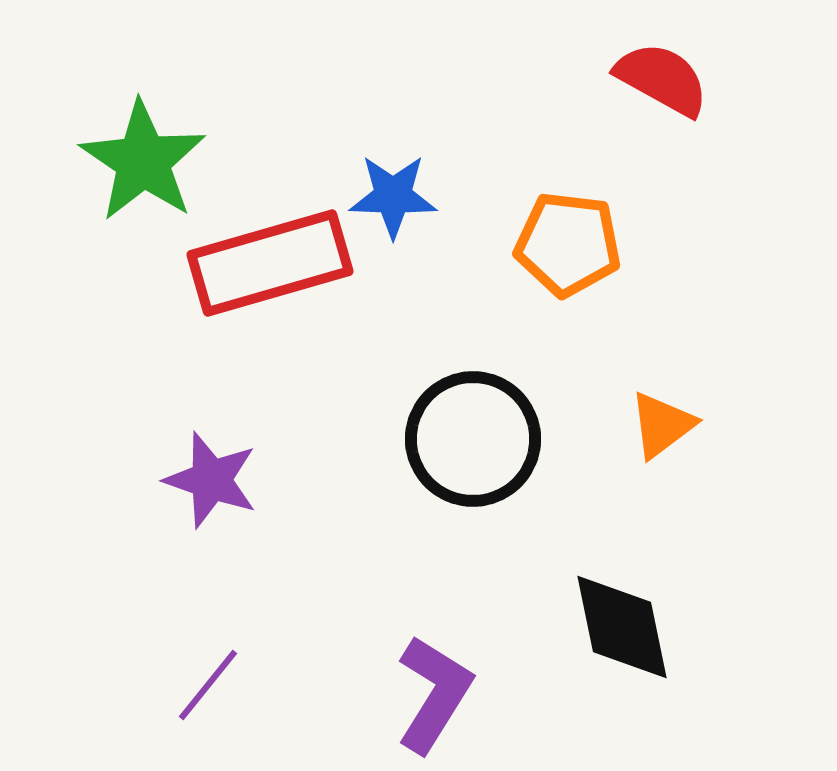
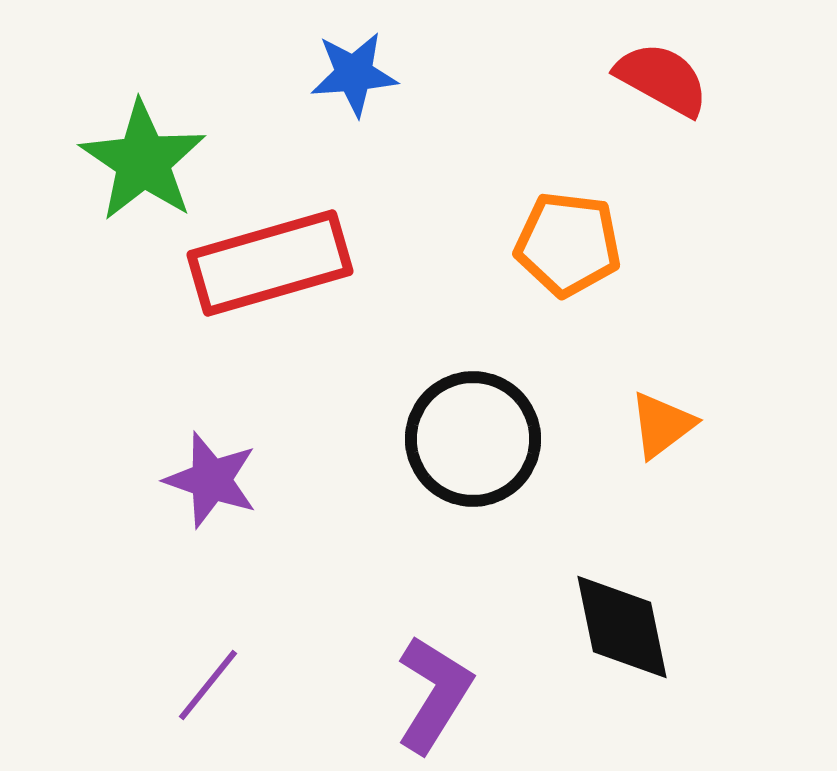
blue star: moved 39 px left, 122 px up; rotated 6 degrees counterclockwise
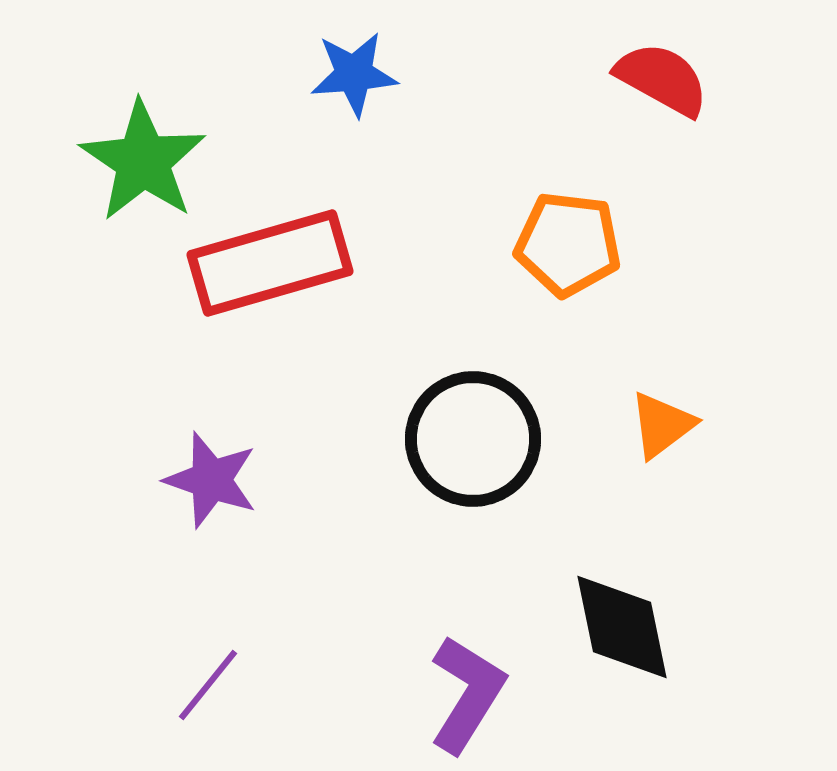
purple L-shape: moved 33 px right
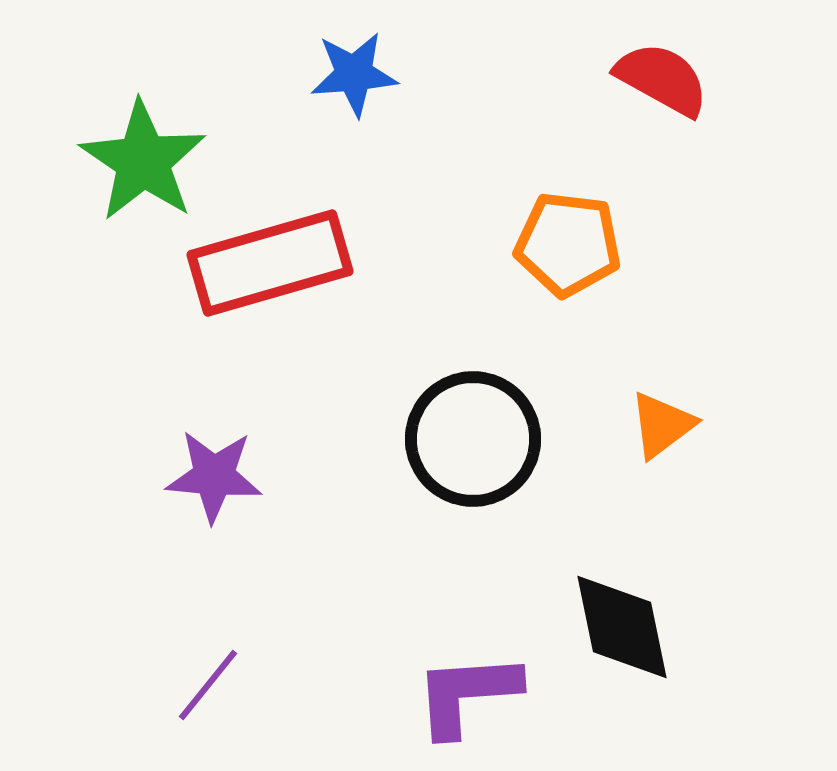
purple star: moved 3 px right, 4 px up; rotated 14 degrees counterclockwise
purple L-shape: rotated 126 degrees counterclockwise
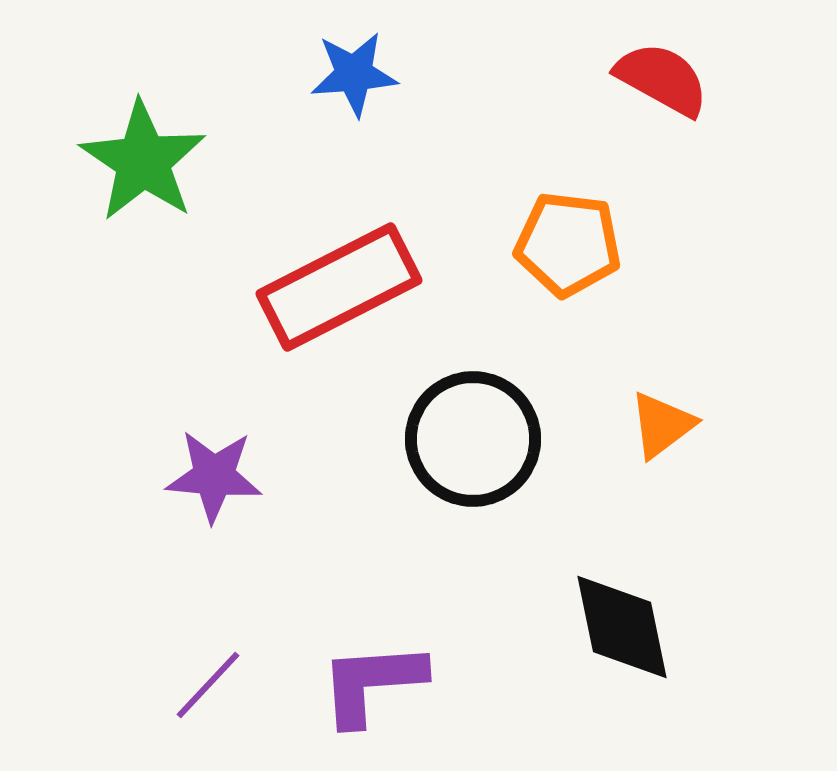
red rectangle: moved 69 px right, 24 px down; rotated 11 degrees counterclockwise
purple line: rotated 4 degrees clockwise
purple L-shape: moved 95 px left, 11 px up
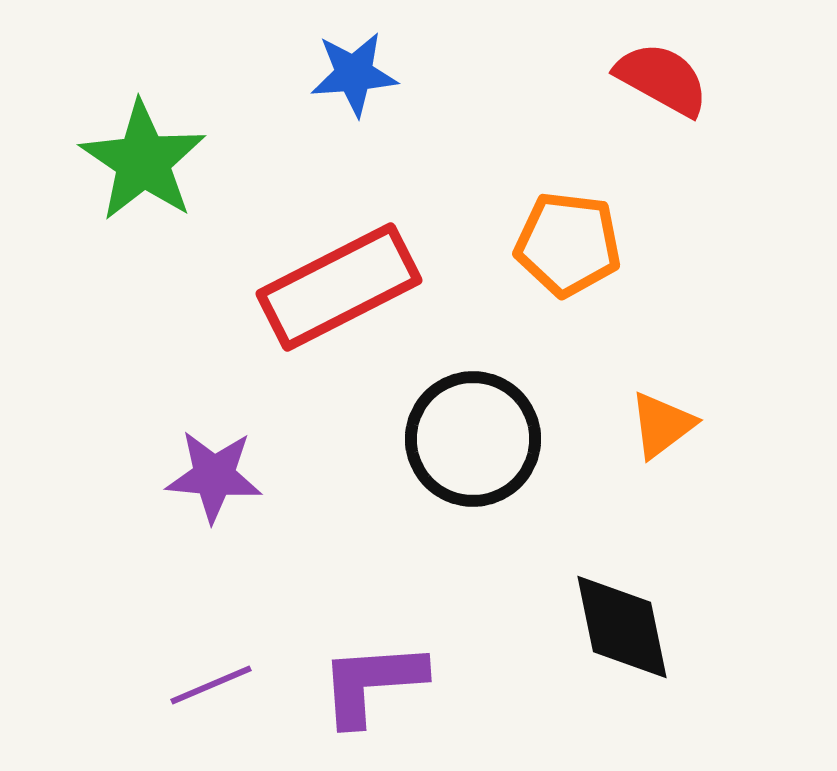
purple line: moved 3 px right; rotated 24 degrees clockwise
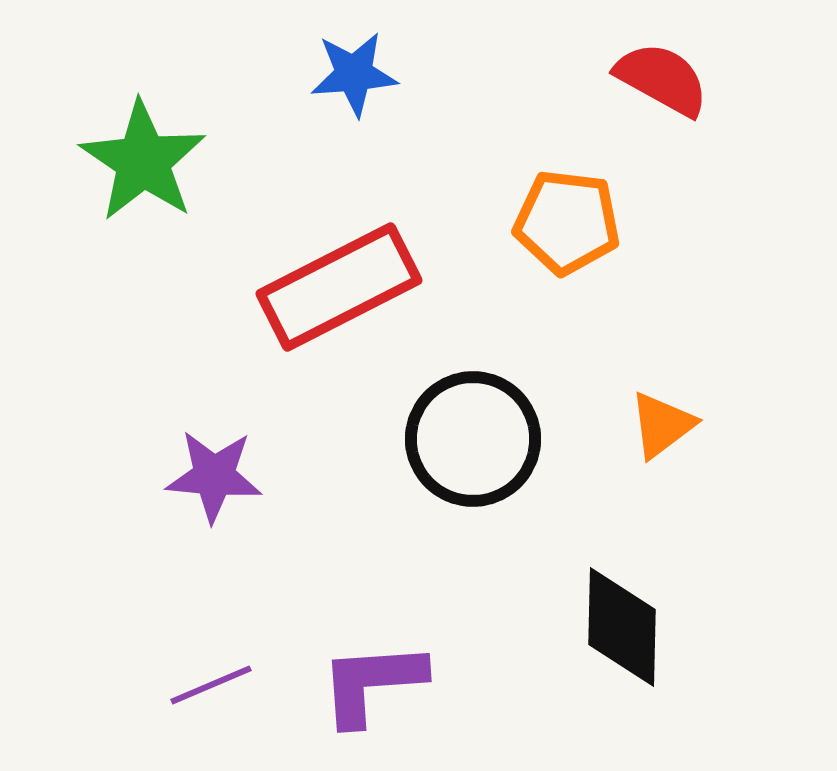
orange pentagon: moved 1 px left, 22 px up
black diamond: rotated 13 degrees clockwise
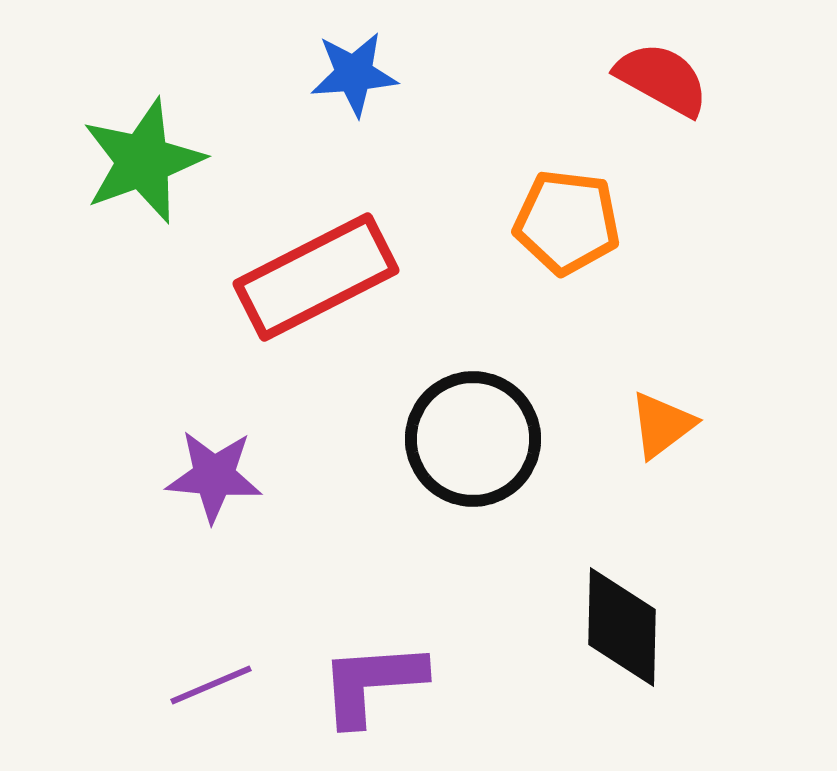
green star: rotated 18 degrees clockwise
red rectangle: moved 23 px left, 10 px up
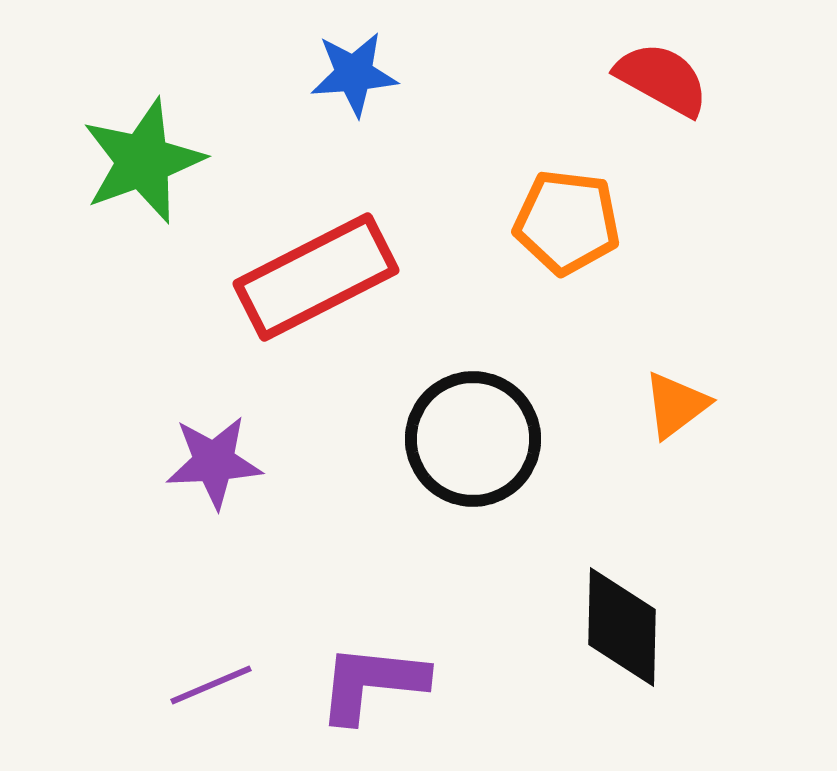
orange triangle: moved 14 px right, 20 px up
purple star: moved 14 px up; rotated 8 degrees counterclockwise
purple L-shape: rotated 10 degrees clockwise
